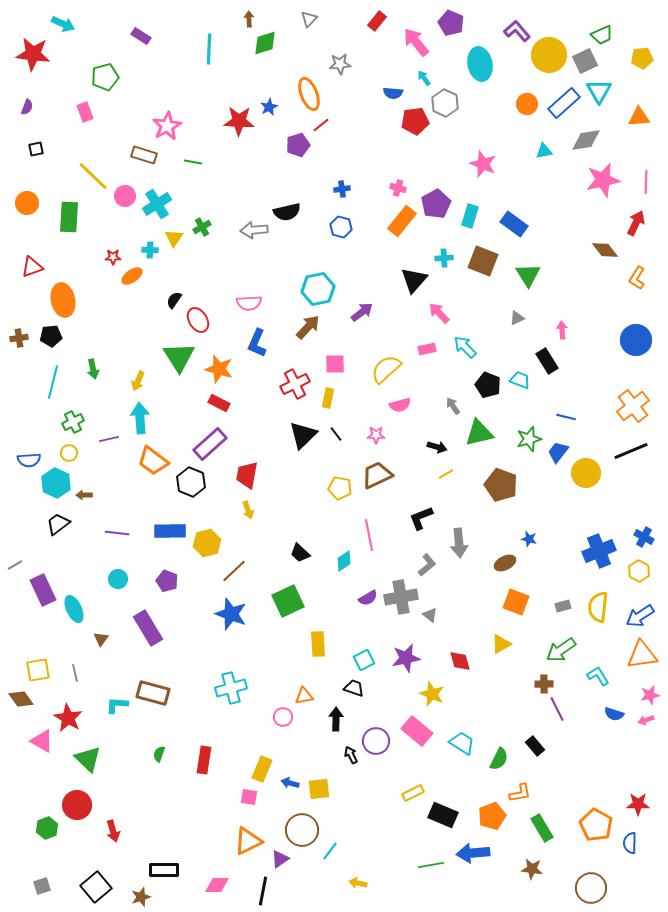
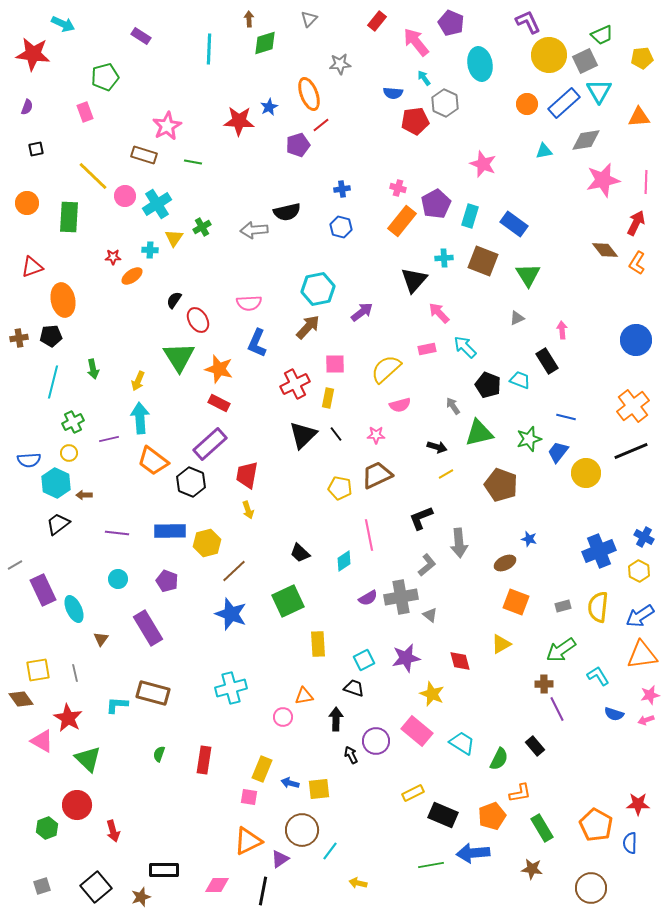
purple L-shape at (517, 31): moved 11 px right, 9 px up; rotated 16 degrees clockwise
orange L-shape at (637, 278): moved 15 px up
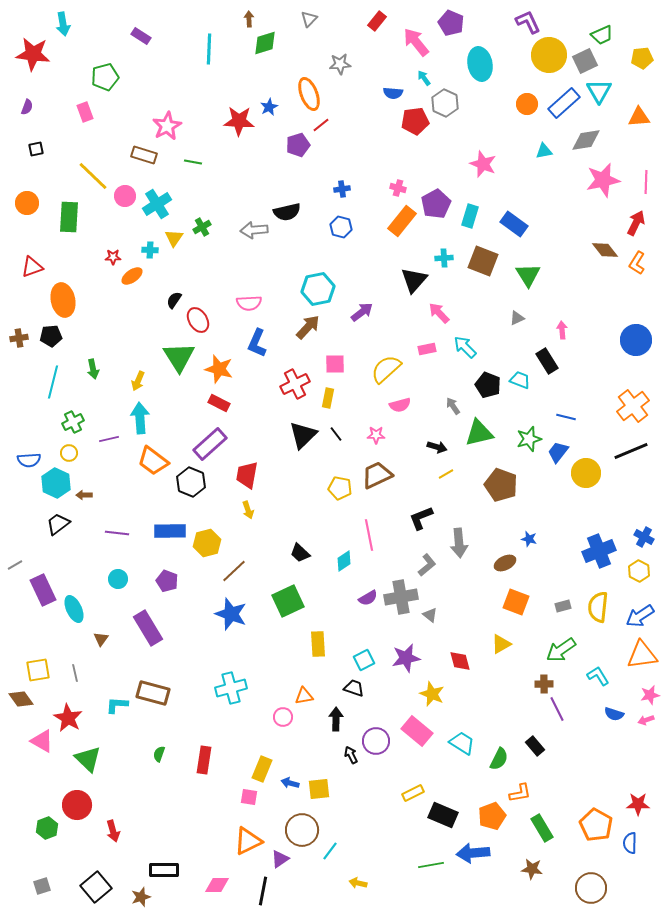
cyan arrow at (63, 24): rotated 55 degrees clockwise
